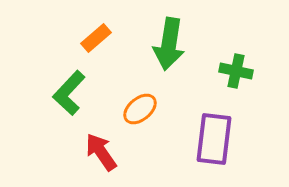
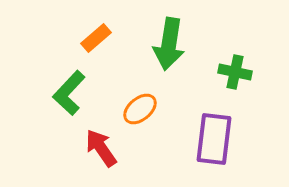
green cross: moved 1 px left, 1 px down
red arrow: moved 4 px up
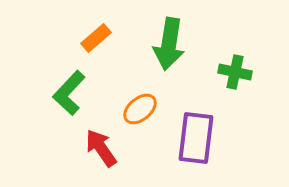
purple rectangle: moved 18 px left, 1 px up
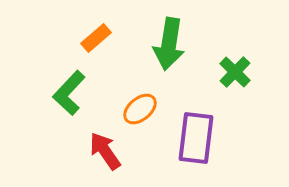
green cross: rotated 32 degrees clockwise
red arrow: moved 4 px right, 3 px down
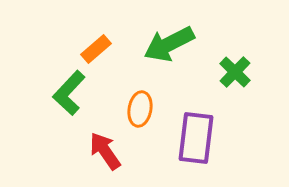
orange rectangle: moved 11 px down
green arrow: rotated 54 degrees clockwise
orange ellipse: rotated 40 degrees counterclockwise
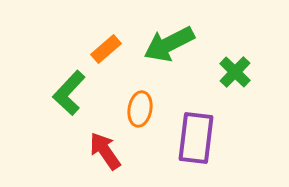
orange rectangle: moved 10 px right
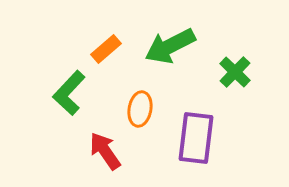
green arrow: moved 1 px right, 2 px down
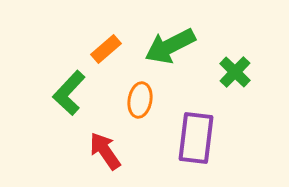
orange ellipse: moved 9 px up
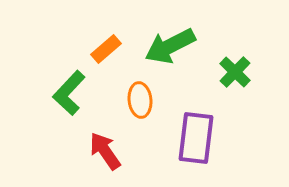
orange ellipse: rotated 16 degrees counterclockwise
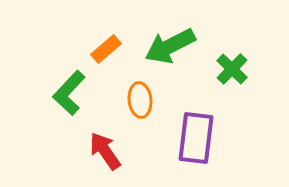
green cross: moved 3 px left, 3 px up
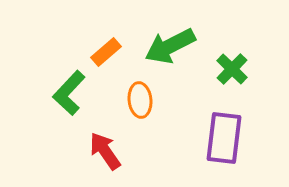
orange rectangle: moved 3 px down
purple rectangle: moved 28 px right
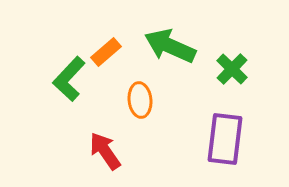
green arrow: rotated 51 degrees clockwise
green L-shape: moved 14 px up
purple rectangle: moved 1 px right, 1 px down
